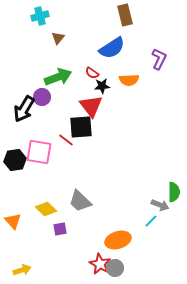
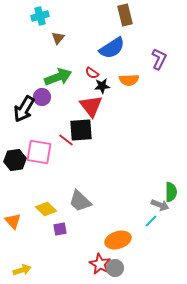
black square: moved 3 px down
green semicircle: moved 3 px left
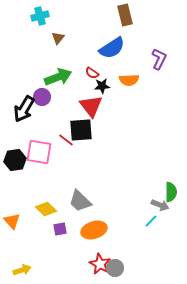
orange triangle: moved 1 px left
orange ellipse: moved 24 px left, 10 px up
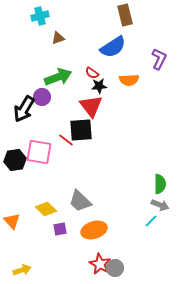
brown triangle: rotated 32 degrees clockwise
blue semicircle: moved 1 px right, 1 px up
black star: moved 3 px left
green semicircle: moved 11 px left, 8 px up
